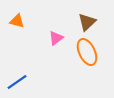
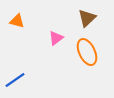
brown triangle: moved 4 px up
blue line: moved 2 px left, 2 px up
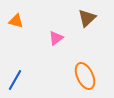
orange triangle: moved 1 px left
orange ellipse: moved 2 px left, 24 px down
blue line: rotated 25 degrees counterclockwise
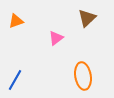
orange triangle: rotated 35 degrees counterclockwise
orange ellipse: moved 2 px left; rotated 16 degrees clockwise
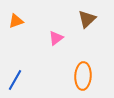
brown triangle: moved 1 px down
orange ellipse: rotated 12 degrees clockwise
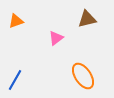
brown triangle: rotated 30 degrees clockwise
orange ellipse: rotated 36 degrees counterclockwise
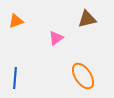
blue line: moved 2 px up; rotated 25 degrees counterclockwise
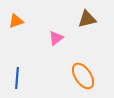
blue line: moved 2 px right
